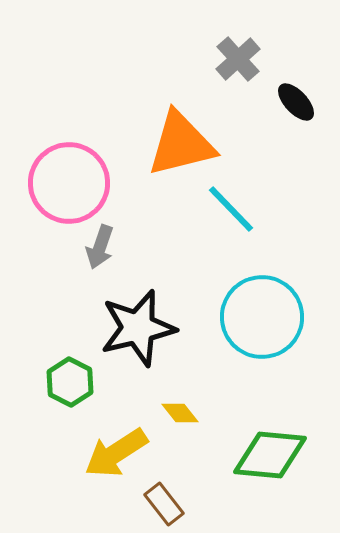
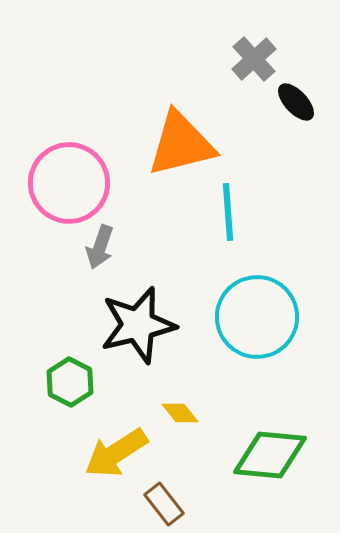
gray cross: moved 16 px right
cyan line: moved 3 px left, 3 px down; rotated 40 degrees clockwise
cyan circle: moved 5 px left
black star: moved 3 px up
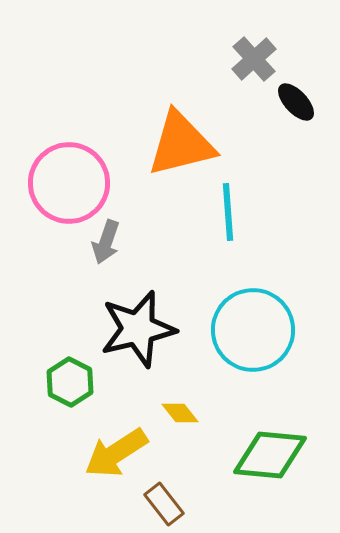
gray arrow: moved 6 px right, 5 px up
cyan circle: moved 4 px left, 13 px down
black star: moved 4 px down
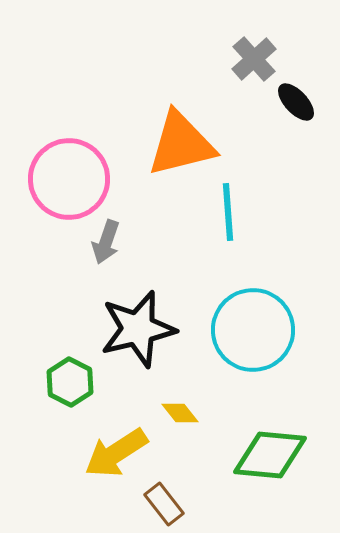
pink circle: moved 4 px up
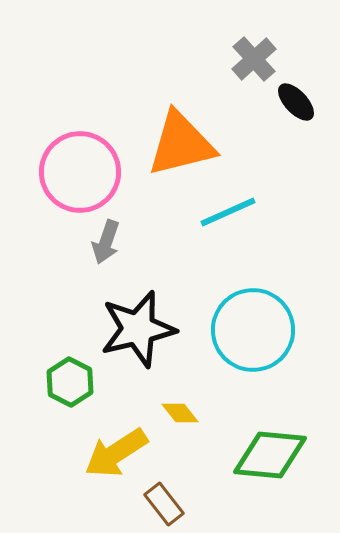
pink circle: moved 11 px right, 7 px up
cyan line: rotated 70 degrees clockwise
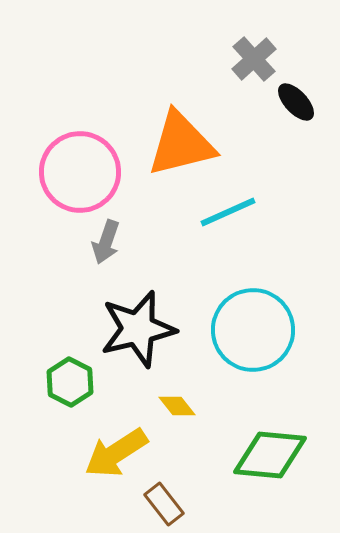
yellow diamond: moved 3 px left, 7 px up
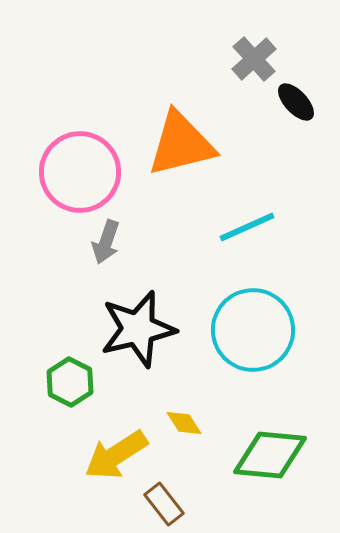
cyan line: moved 19 px right, 15 px down
yellow diamond: moved 7 px right, 17 px down; rotated 6 degrees clockwise
yellow arrow: moved 2 px down
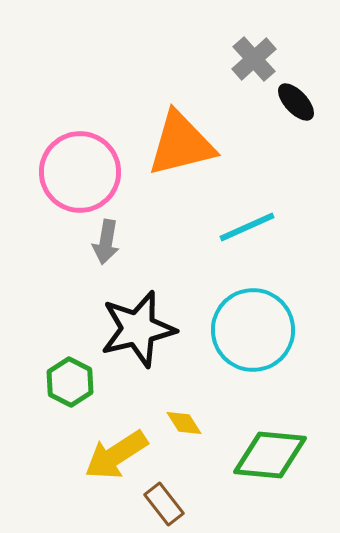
gray arrow: rotated 9 degrees counterclockwise
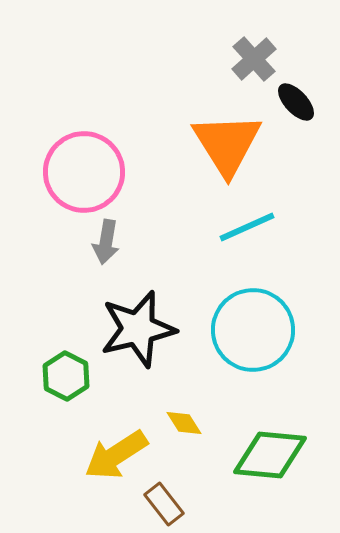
orange triangle: moved 46 px right; rotated 48 degrees counterclockwise
pink circle: moved 4 px right
green hexagon: moved 4 px left, 6 px up
